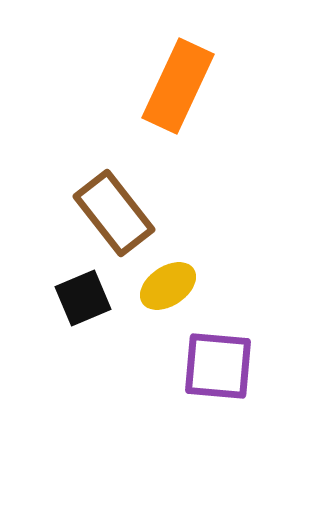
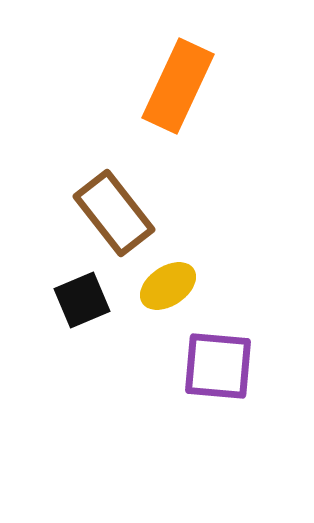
black square: moved 1 px left, 2 px down
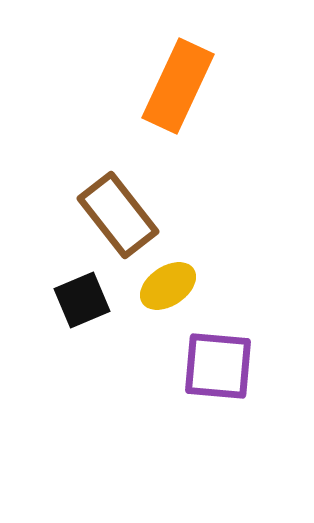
brown rectangle: moved 4 px right, 2 px down
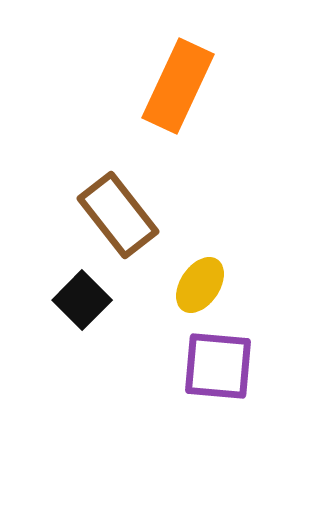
yellow ellipse: moved 32 px right, 1 px up; rotated 22 degrees counterclockwise
black square: rotated 22 degrees counterclockwise
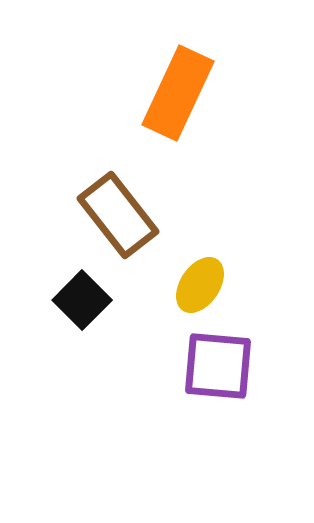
orange rectangle: moved 7 px down
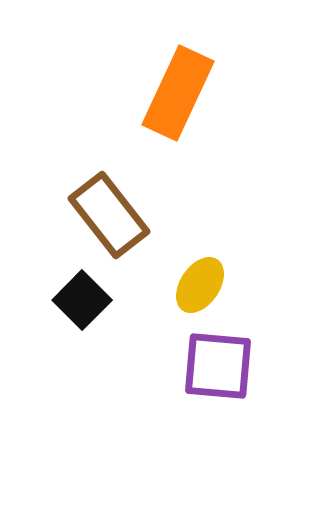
brown rectangle: moved 9 px left
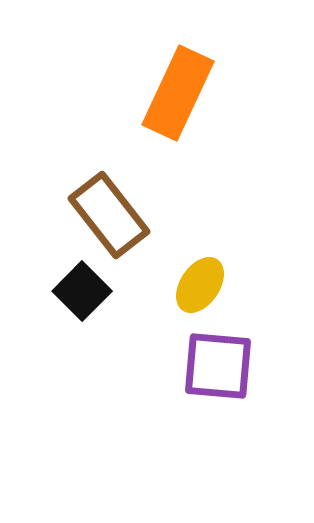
black square: moved 9 px up
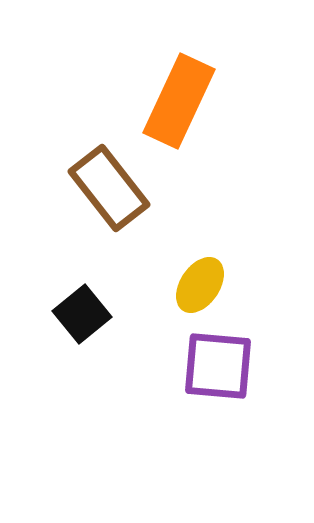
orange rectangle: moved 1 px right, 8 px down
brown rectangle: moved 27 px up
black square: moved 23 px down; rotated 6 degrees clockwise
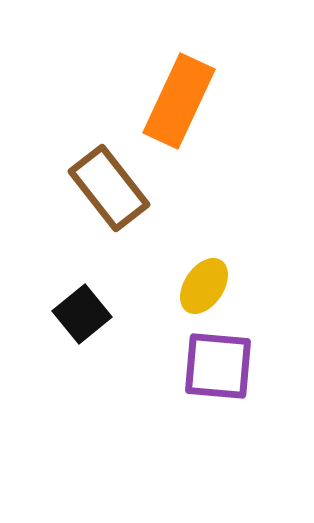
yellow ellipse: moved 4 px right, 1 px down
